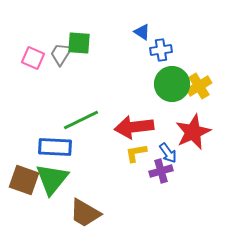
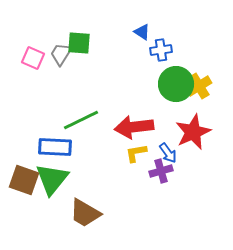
green circle: moved 4 px right
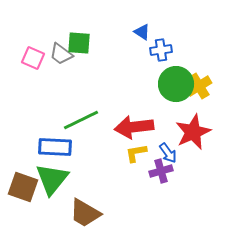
gray trapezoid: rotated 85 degrees counterclockwise
brown square: moved 1 px left, 7 px down
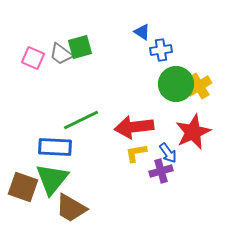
green square: moved 1 px right, 4 px down; rotated 20 degrees counterclockwise
brown trapezoid: moved 14 px left, 5 px up
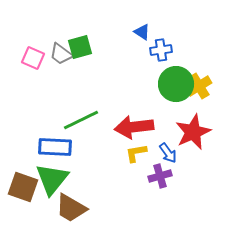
purple cross: moved 1 px left, 5 px down
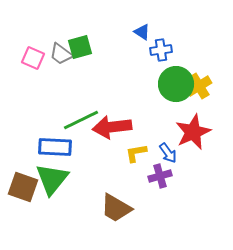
red arrow: moved 22 px left
brown trapezoid: moved 45 px right
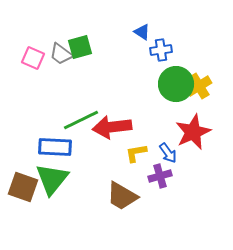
brown trapezoid: moved 6 px right, 12 px up
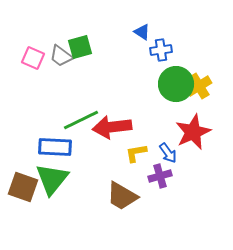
gray trapezoid: moved 2 px down
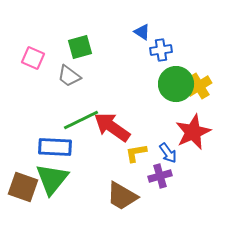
gray trapezoid: moved 8 px right, 20 px down
red arrow: rotated 42 degrees clockwise
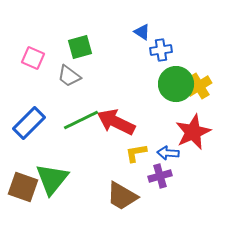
red arrow: moved 4 px right, 5 px up; rotated 9 degrees counterclockwise
blue rectangle: moved 26 px left, 24 px up; rotated 48 degrees counterclockwise
blue arrow: rotated 130 degrees clockwise
